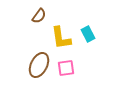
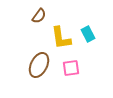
pink square: moved 5 px right
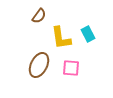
pink square: rotated 12 degrees clockwise
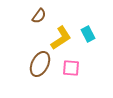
yellow L-shape: rotated 115 degrees counterclockwise
brown ellipse: moved 1 px right, 1 px up
